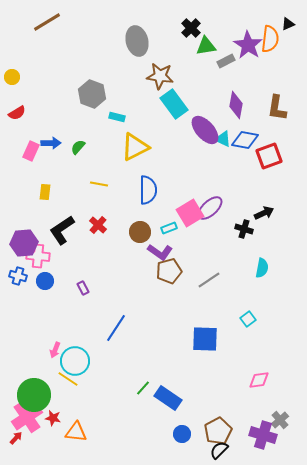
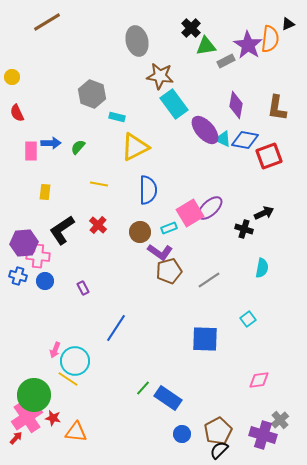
red semicircle at (17, 113): rotated 96 degrees clockwise
pink rectangle at (31, 151): rotated 24 degrees counterclockwise
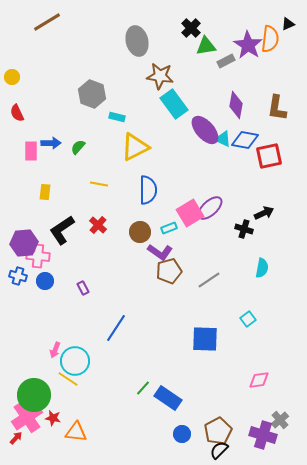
red square at (269, 156): rotated 8 degrees clockwise
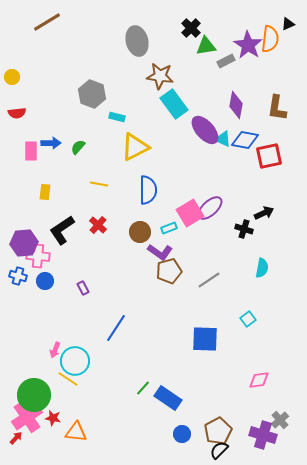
red semicircle at (17, 113): rotated 72 degrees counterclockwise
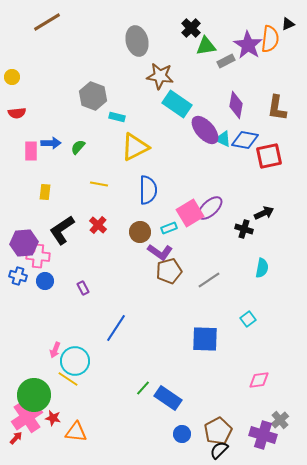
gray hexagon at (92, 94): moved 1 px right, 2 px down
cyan rectangle at (174, 104): moved 3 px right; rotated 20 degrees counterclockwise
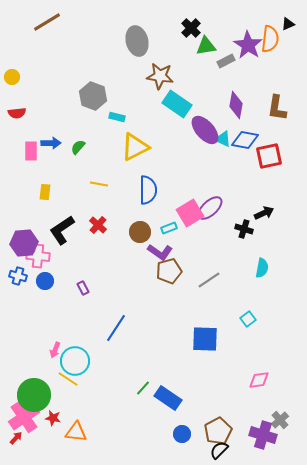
pink cross at (27, 417): moved 3 px left
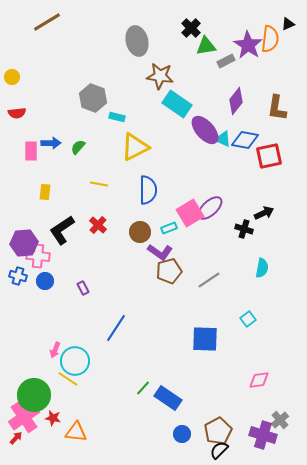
gray hexagon at (93, 96): moved 2 px down
purple diamond at (236, 105): moved 4 px up; rotated 28 degrees clockwise
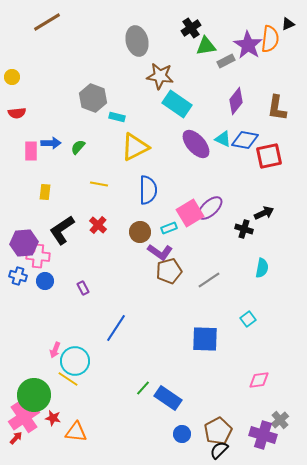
black cross at (191, 28): rotated 12 degrees clockwise
purple ellipse at (205, 130): moved 9 px left, 14 px down
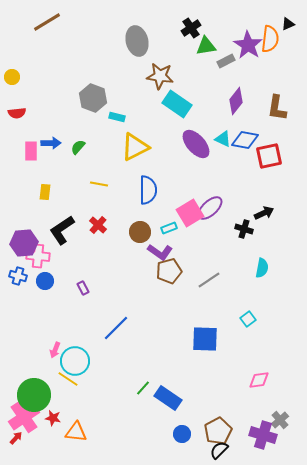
blue line at (116, 328): rotated 12 degrees clockwise
